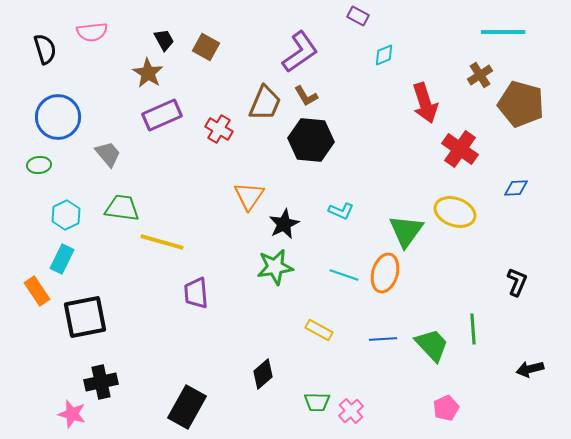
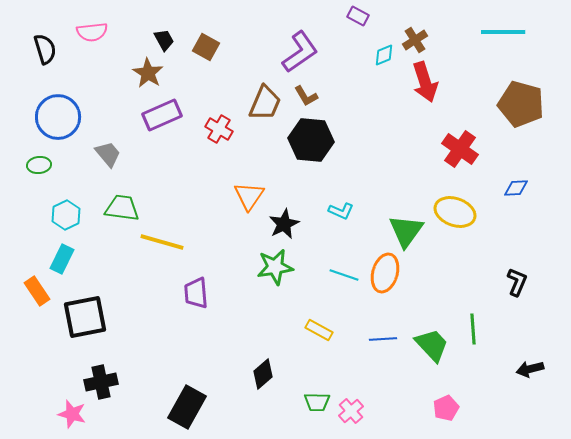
brown cross at (480, 75): moved 65 px left, 35 px up
red arrow at (425, 103): moved 21 px up
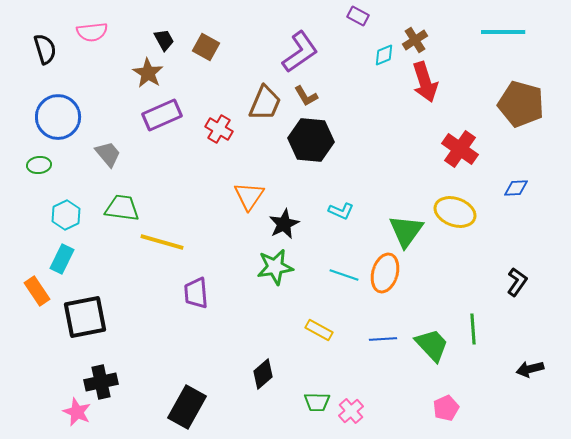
black L-shape at (517, 282): rotated 12 degrees clockwise
pink star at (72, 414): moved 5 px right, 2 px up; rotated 8 degrees clockwise
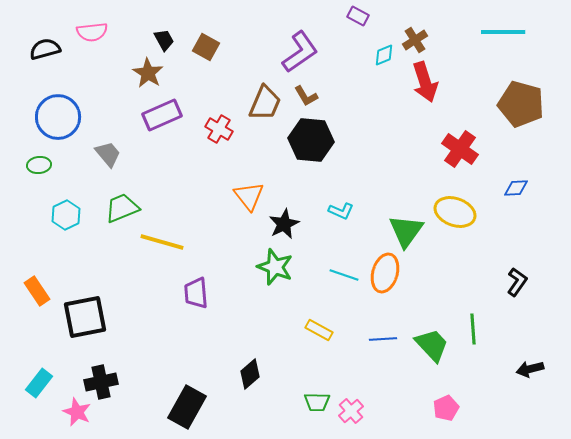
black semicircle at (45, 49): rotated 88 degrees counterclockwise
orange triangle at (249, 196): rotated 12 degrees counterclockwise
green trapezoid at (122, 208): rotated 30 degrees counterclockwise
cyan rectangle at (62, 259): moved 23 px left, 124 px down; rotated 12 degrees clockwise
green star at (275, 267): rotated 30 degrees clockwise
black diamond at (263, 374): moved 13 px left
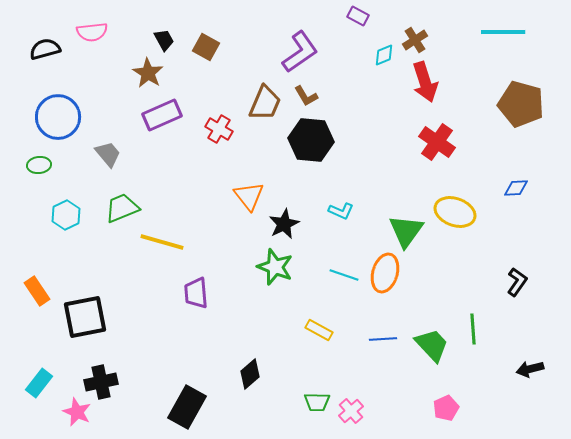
red cross at (460, 149): moved 23 px left, 7 px up
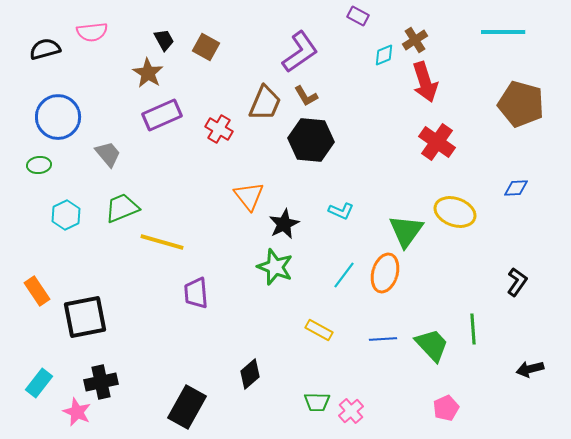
cyan line at (344, 275): rotated 72 degrees counterclockwise
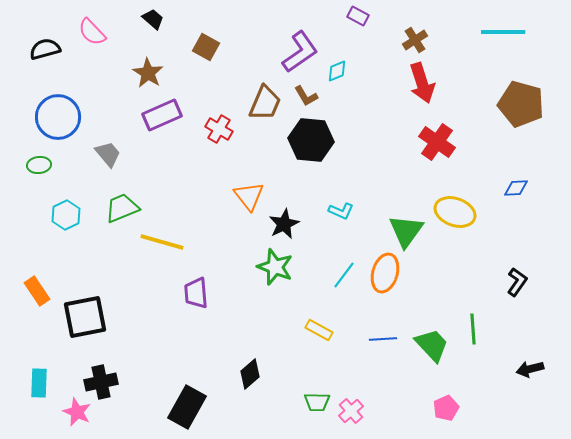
pink semicircle at (92, 32): rotated 52 degrees clockwise
black trapezoid at (164, 40): moved 11 px left, 21 px up; rotated 20 degrees counterclockwise
cyan diamond at (384, 55): moved 47 px left, 16 px down
red arrow at (425, 82): moved 3 px left, 1 px down
cyan rectangle at (39, 383): rotated 36 degrees counterclockwise
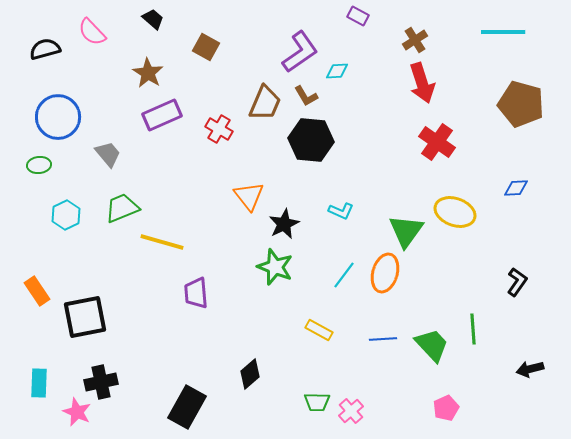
cyan diamond at (337, 71): rotated 20 degrees clockwise
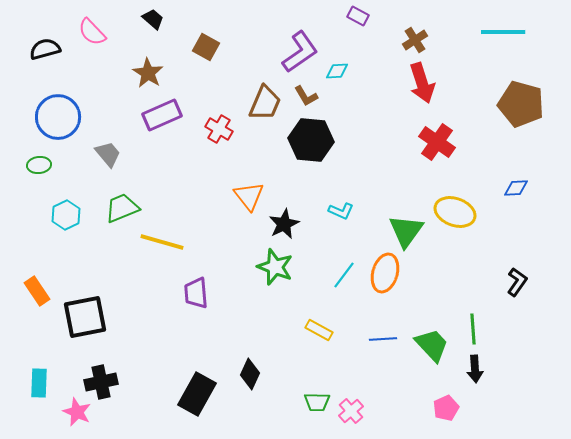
black arrow at (530, 369): moved 55 px left; rotated 80 degrees counterclockwise
black diamond at (250, 374): rotated 24 degrees counterclockwise
black rectangle at (187, 407): moved 10 px right, 13 px up
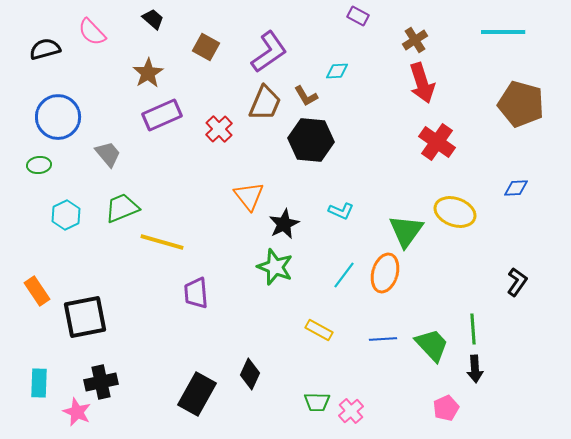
purple L-shape at (300, 52): moved 31 px left
brown star at (148, 73): rotated 8 degrees clockwise
red cross at (219, 129): rotated 16 degrees clockwise
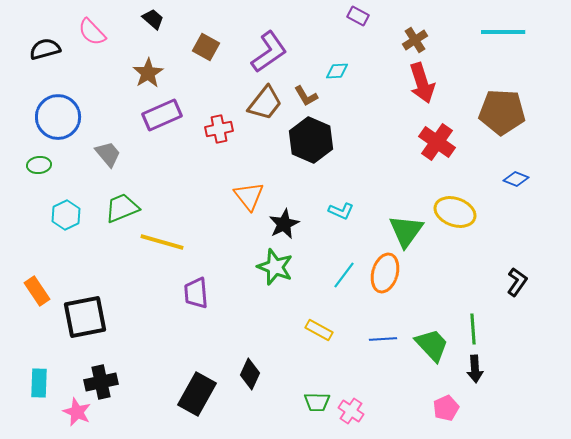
brown trapezoid at (265, 103): rotated 15 degrees clockwise
brown pentagon at (521, 104): moved 19 px left, 8 px down; rotated 12 degrees counterclockwise
red cross at (219, 129): rotated 32 degrees clockwise
black hexagon at (311, 140): rotated 18 degrees clockwise
blue diamond at (516, 188): moved 9 px up; rotated 25 degrees clockwise
pink cross at (351, 411): rotated 15 degrees counterclockwise
